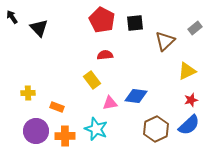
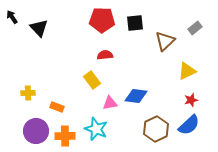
red pentagon: rotated 25 degrees counterclockwise
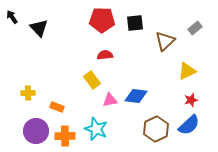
pink triangle: moved 3 px up
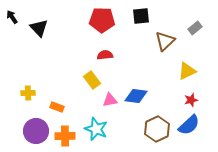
black square: moved 6 px right, 7 px up
brown hexagon: moved 1 px right
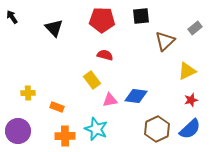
black triangle: moved 15 px right
red semicircle: rotated 21 degrees clockwise
blue semicircle: moved 1 px right, 4 px down
purple circle: moved 18 px left
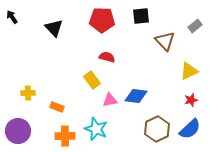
gray rectangle: moved 2 px up
brown triangle: rotated 30 degrees counterclockwise
red semicircle: moved 2 px right, 2 px down
yellow triangle: moved 2 px right
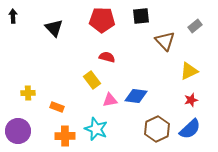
black arrow: moved 1 px right, 1 px up; rotated 32 degrees clockwise
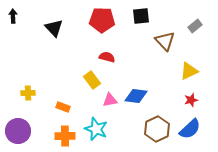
orange rectangle: moved 6 px right
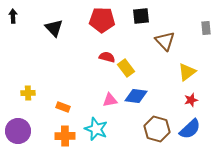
gray rectangle: moved 11 px right, 2 px down; rotated 56 degrees counterclockwise
yellow triangle: moved 2 px left, 1 px down; rotated 12 degrees counterclockwise
yellow rectangle: moved 34 px right, 12 px up
brown hexagon: rotated 20 degrees counterclockwise
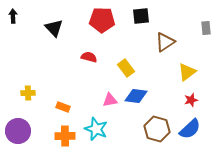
brown triangle: moved 1 px down; rotated 40 degrees clockwise
red semicircle: moved 18 px left
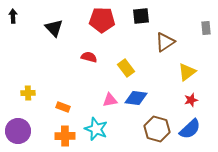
blue diamond: moved 2 px down
